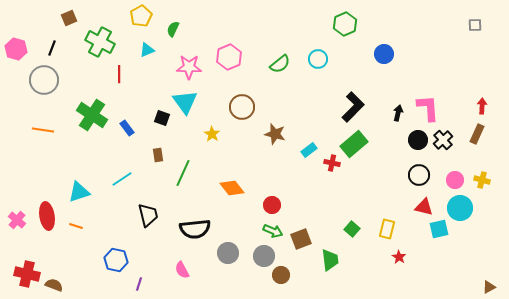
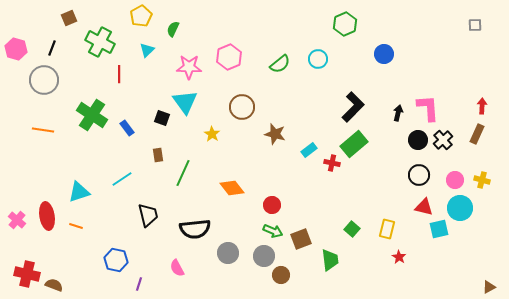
cyan triangle at (147, 50): rotated 21 degrees counterclockwise
pink semicircle at (182, 270): moved 5 px left, 2 px up
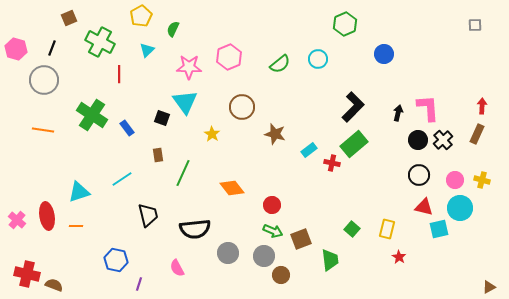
orange line at (76, 226): rotated 16 degrees counterclockwise
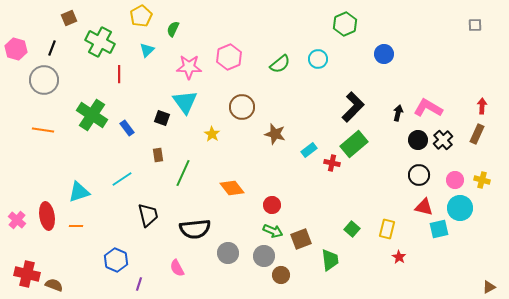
pink L-shape at (428, 108): rotated 56 degrees counterclockwise
blue hexagon at (116, 260): rotated 10 degrees clockwise
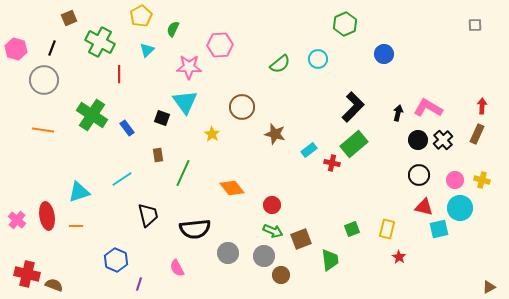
pink hexagon at (229, 57): moved 9 px left, 12 px up; rotated 20 degrees clockwise
green square at (352, 229): rotated 28 degrees clockwise
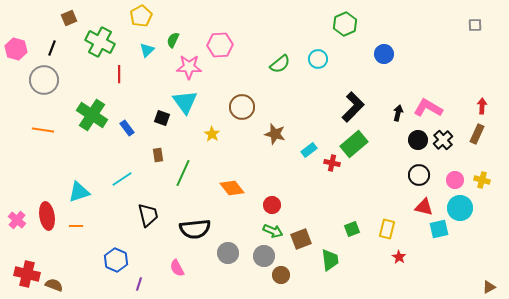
green semicircle at (173, 29): moved 11 px down
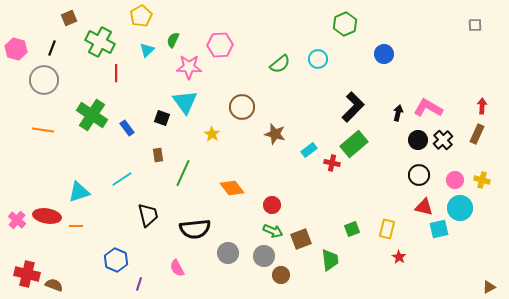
red line at (119, 74): moved 3 px left, 1 px up
red ellipse at (47, 216): rotated 72 degrees counterclockwise
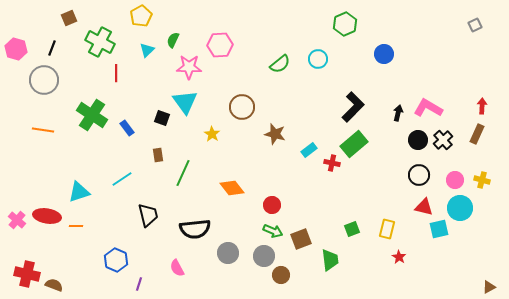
gray square at (475, 25): rotated 24 degrees counterclockwise
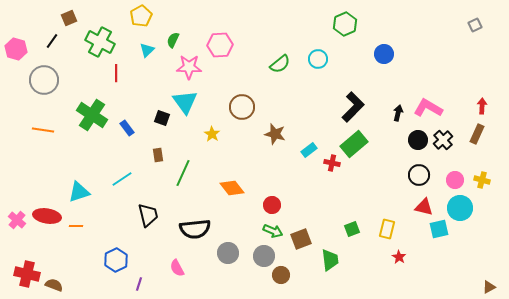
black line at (52, 48): moved 7 px up; rotated 14 degrees clockwise
blue hexagon at (116, 260): rotated 10 degrees clockwise
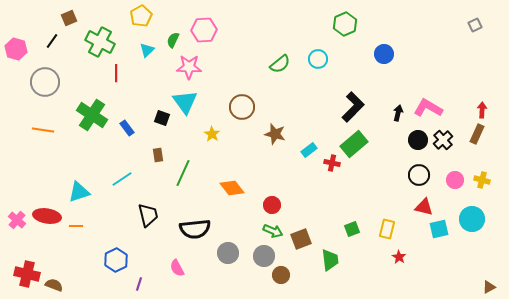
pink hexagon at (220, 45): moved 16 px left, 15 px up
gray circle at (44, 80): moved 1 px right, 2 px down
red arrow at (482, 106): moved 4 px down
cyan circle at (460, 208): moved 12 px right, 11 px down
